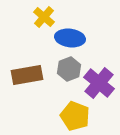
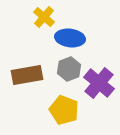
yellow pentagon: moved 11 px left, 6 px up
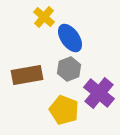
blue ellipse: rotated 48 degrees clockwise
purple cross: moved 10 px down
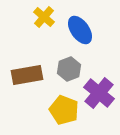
blue ellipse: moved 10 px right, 8 px up
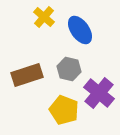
gray hexagon: rotated 25 degrees counterclockwise
brown rectangle: rotated 8 degrees counterclockwise
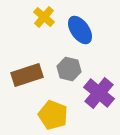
yellow pentagon: moved 11 px left, 5 px down
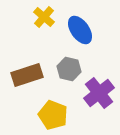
purple cross: rotated 12 degrees clockwise
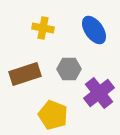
yellow cross: moved 1 px left, 11 px down; rotated 30 degrees counterclockwise
blue ellipse: moved 14 px right
gray hexagon: rotated 15 degrees counterclockwise
brown rectangle: moved 2 px left, 1 px up
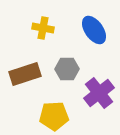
gray hexagon: moved 2 px left
yellow pentagon: moved 1 px right, 1 px down; rotated 24 degrees counterclockwise
